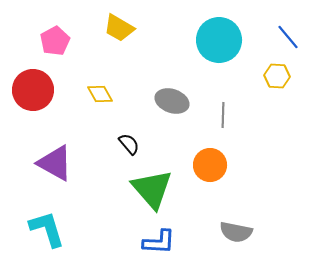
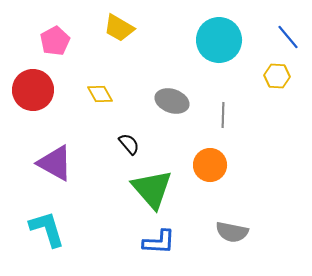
gray semicircle: moved 4 px left
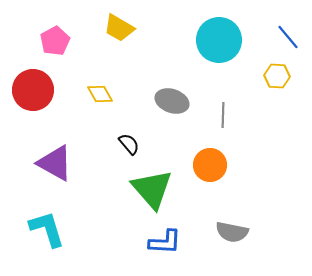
blue L-shape: moved 6 px right
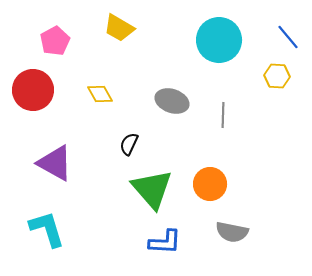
black semicircle: rotated 115 degrees counterclockwise
orange circle: moved 19 px down
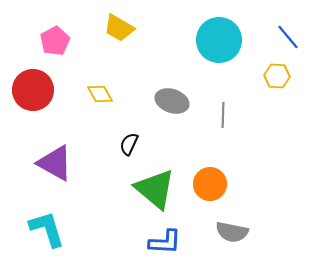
green triangle: moved 3 px right; rotated 9 degrees counterclockwise
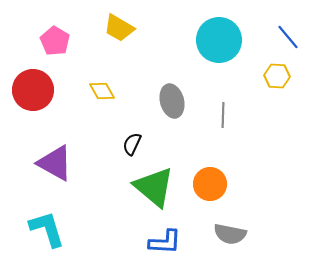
pink pentagon: rotated 12 degrees counterclockwise
yellow diamond: moved 2 px right, 3 px up
gray ellipse: rotated 56 degrees clockwise
black semicircle: moved 3 px right
green triangle: moved 1 px left, 2 px up
gray semicircle: moved 2 px left, 2 px down
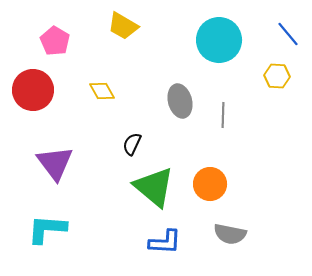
yellow trapezoid: moved 4 px right, 2 px up
blue line: moved 3 px up
gray ellipse: moved 8 px right
purple triangle: rotated 24 degrees clockwise
cyan L-shape: rotated 69 degrees counterclockwise
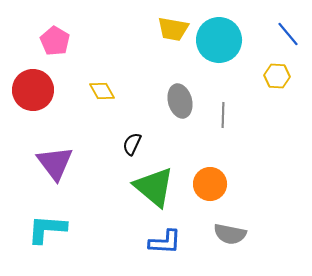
yellow trapezoid: moved 50 px right, 3 px down; rotated 20 degrees counterclockwise
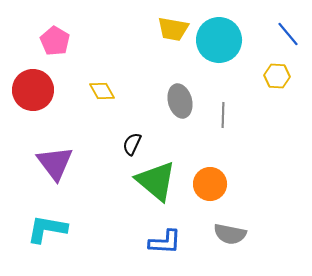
green triangle: moved 2 px right, 6 px up
cyan L-shape: rotated 6 degrees clockwise
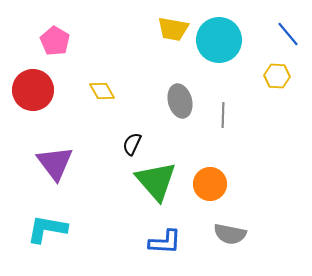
green triangle: rotated 9 degrees clockwise
